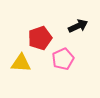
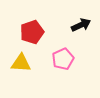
black arrow: moved 3 px right, 1 px up
red pentagon: moved 8 px left, 6 px up
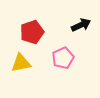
pink pentagon: moved 1 px up
yellow triangle: rotated 15 degrees counterclockwise
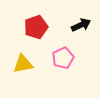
red pentagon: moved 4 px right, 5 px up
yellow triangle: moved 2 px right, 1 px down
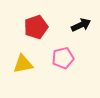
pink pentagon: rotated 10 degrees clockwise
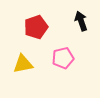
black arrow: moved 4 px up; rotated 84 degrees counterclockwise
